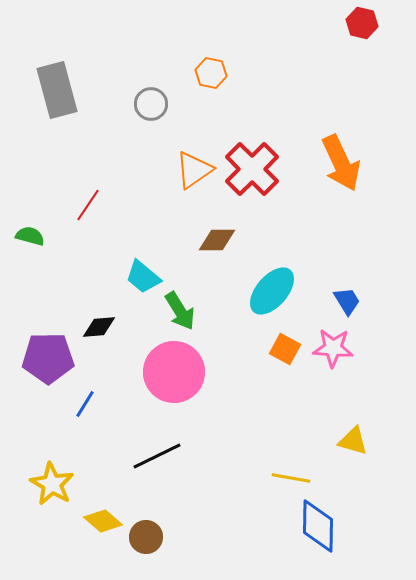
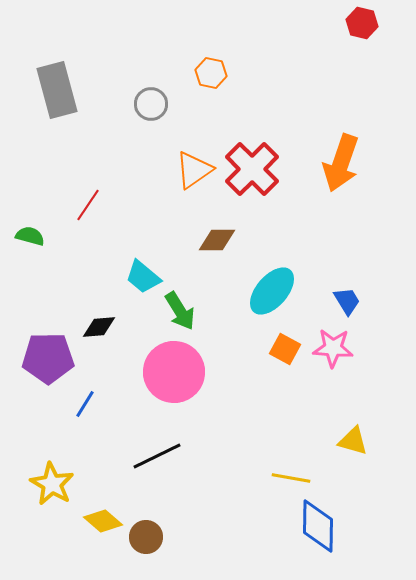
orange arrow: rotated 44 degrees clockwise
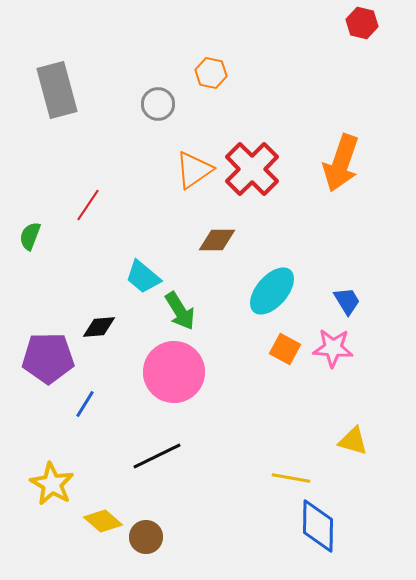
gray circle: moved 7 px right
green semicircle: rotated 84 degrees counterclockwise
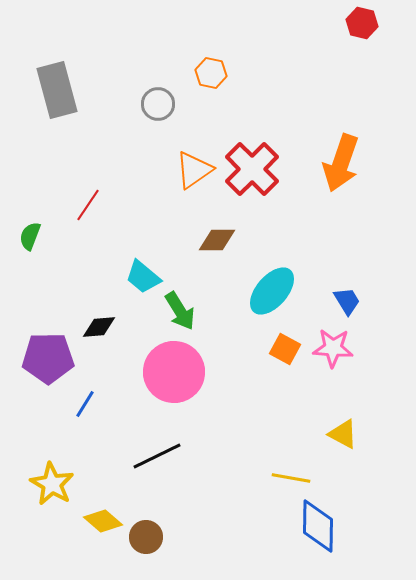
yellow triangle: moved 10 px left, 7 px up; rotated 12 degrees clockwise
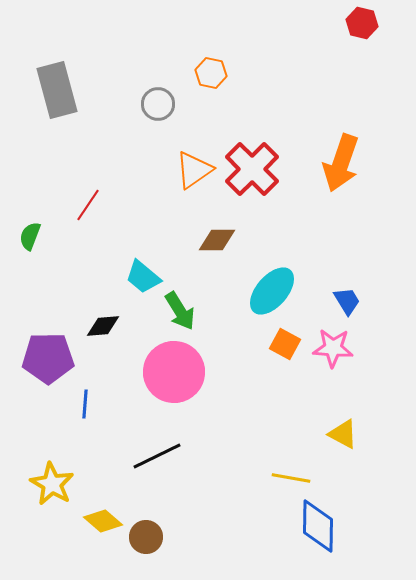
black diamond: moved 4 px right, 1 px up
orange square: moved 5 px up
blue line: rotated 28 degrees counterclockwise
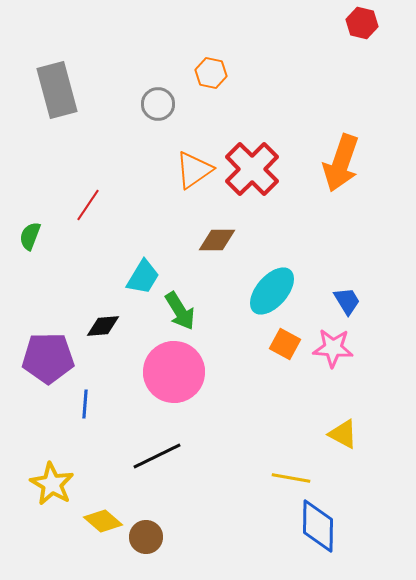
cyan trapezoid: rotated 99 degrees counterclockwise
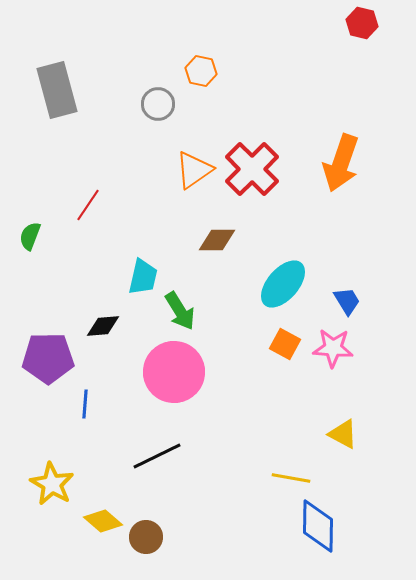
orange hexagon: moved 10 px left, 2 px up
cyan trapezoid: rotated 18 degrees counterclockwise
cyan ellipse: moved 11 px right, 7 px up
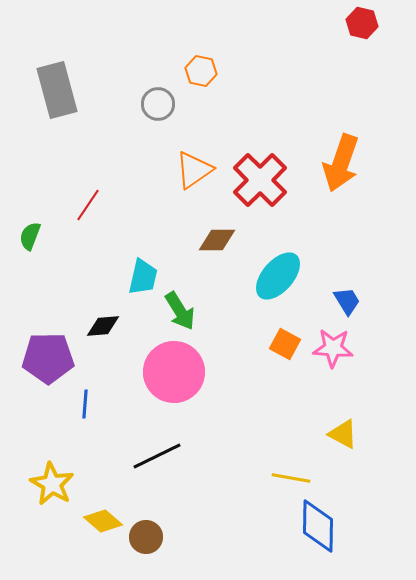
red cross: moved 8 px right, 11 px down
cyan ellipse: moved 5 px left, 8 px up
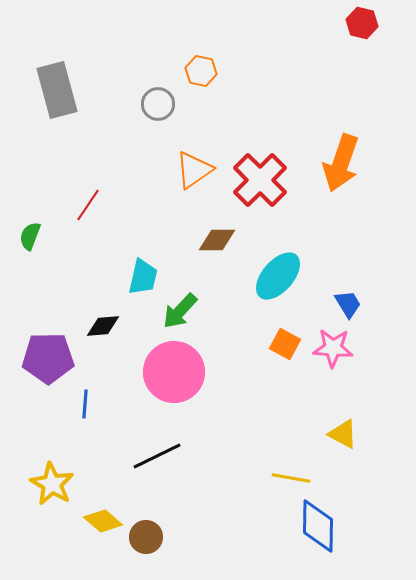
blue trapezoid: moved 1 px right, 3 px down
green arrow: rotated 75 degrees clockwise
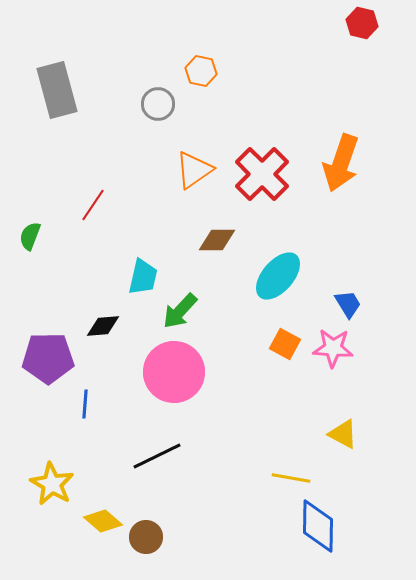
red cross: moved 2 px right, 6 px up
red line: moved 5 px right
